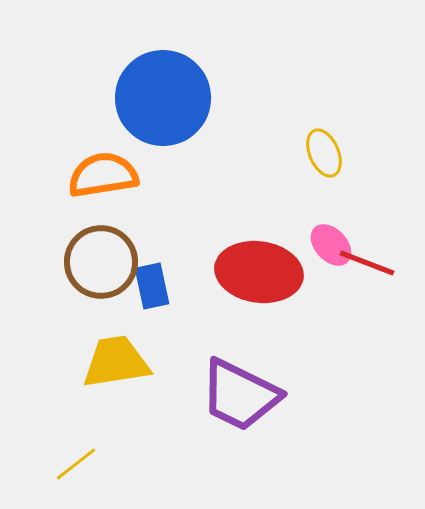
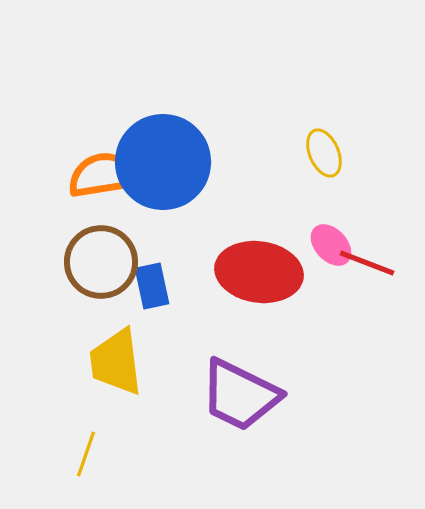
blue circle: moved 64 px down
yellow trapezoid: rotated 88 degrees counterclockwise
yellow line: moved 10 px right, 10 px up; rotated 33 degrees counterclockwise
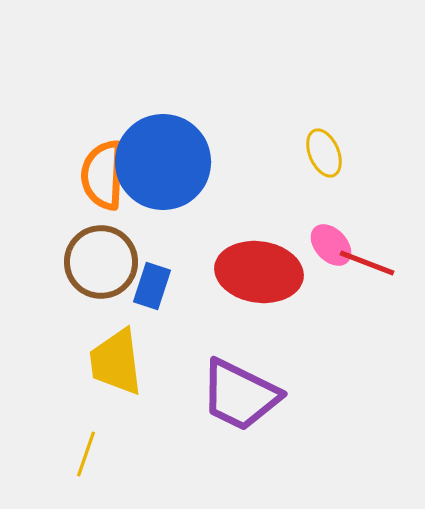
orange semicircle: rotated 78 degrees counterclockwise
blue rectangle: rotated 30 degrees clockwise
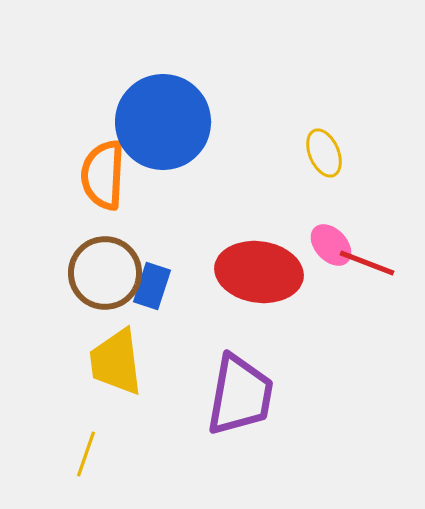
blue circle: moved 40 px up
brown circle: moved 4 px right, 11 px down
purple trapezoid: rotated 106 degrees counterclockwise
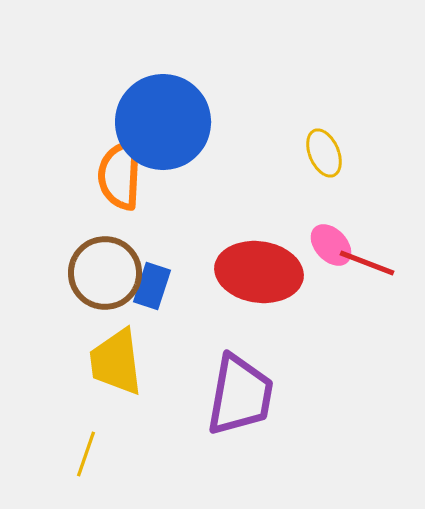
orange semicircle: moved 17 px right
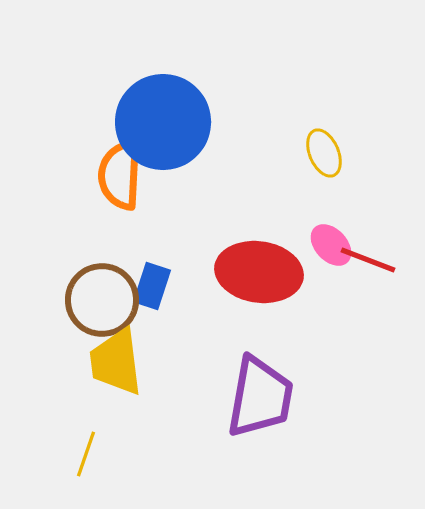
red line: moved 1 px right, 3 px up
brown circle: moved 3 px left, 27 px down
purple trapezoid: moved 20 px right, 2 px down
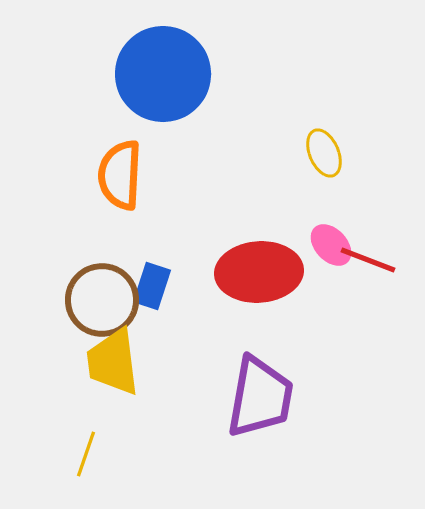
blue circle: moved 48 px up
red ellipse: rotated 12 degrees counterclockwise
yellow trapezoid: moved 3 px left
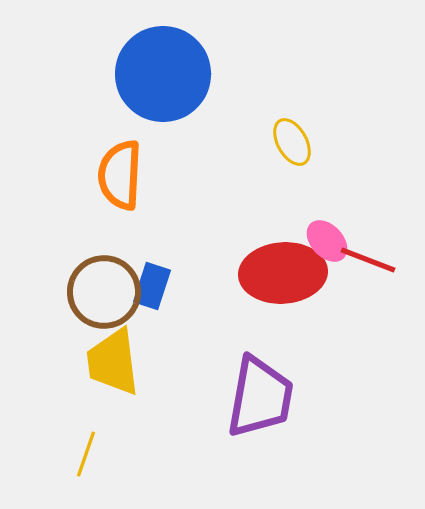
yellow ellipse: moved 32 px left, 11 px up; rotated 6 degrees counterclockwise
pink ellipse: moved 4 px left, 4 px up
red ellipse: moved 24 px right, 1 px down
brown circle: moved 2 px right, 8 px up
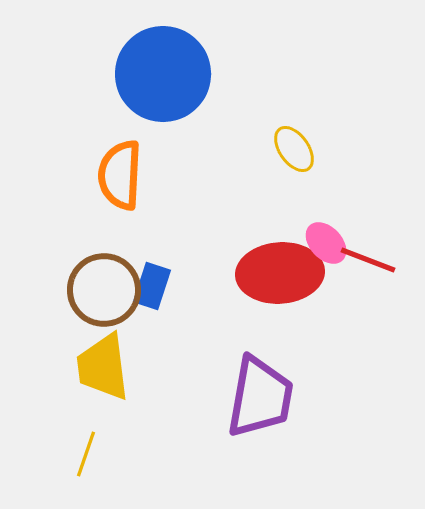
yellow ellipse: moved 2 px right, 7 px down; rotated 6 degrees counterclockwise
pink ellipse: moved 1 px left, 2 px down
red ellipse: moved 3 px left
brown circle: moved 2 px up
yellow trapezoid: moved 10 px left, 5 px down
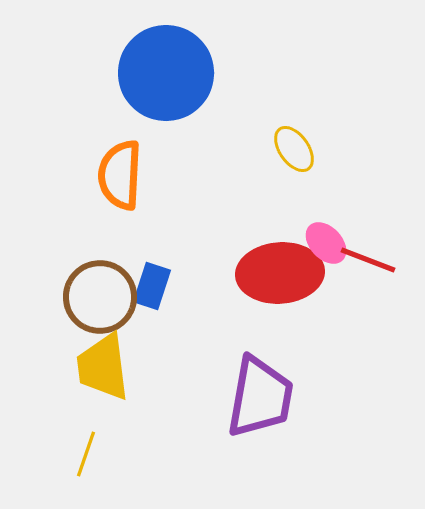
blue circle: moved 3 px right, 1 px up
brown circle: moved 4 px left, 7 px down
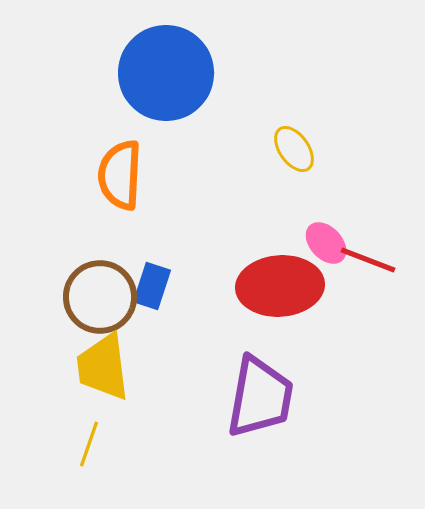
red ellipse: moved 13 px down
yellow line: moved 3 px right, 10 px up
